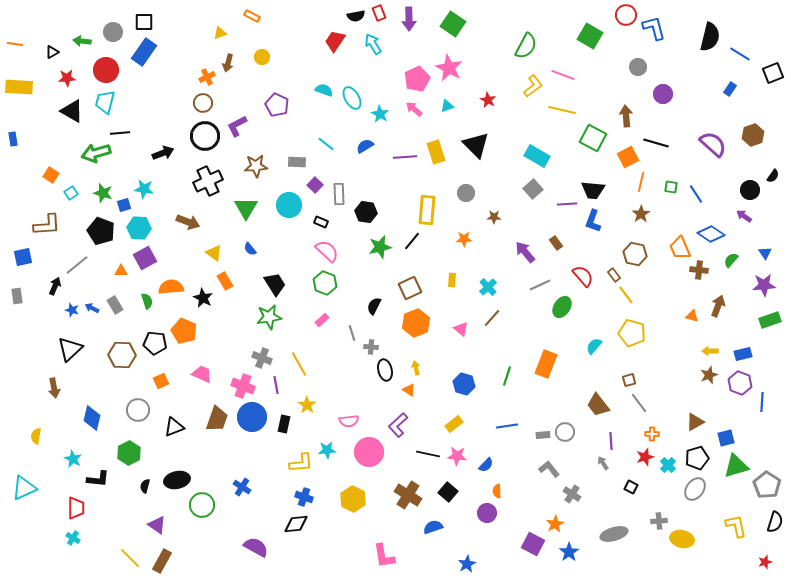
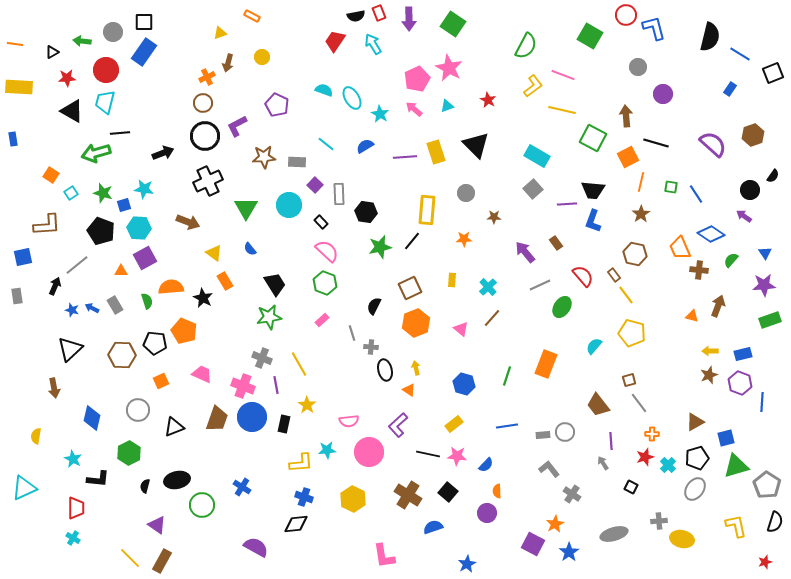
brown star at (256, 166): moved 8 px right, 9 px up
black rectangle at (321, 222): rotated 24 degrees clockwise
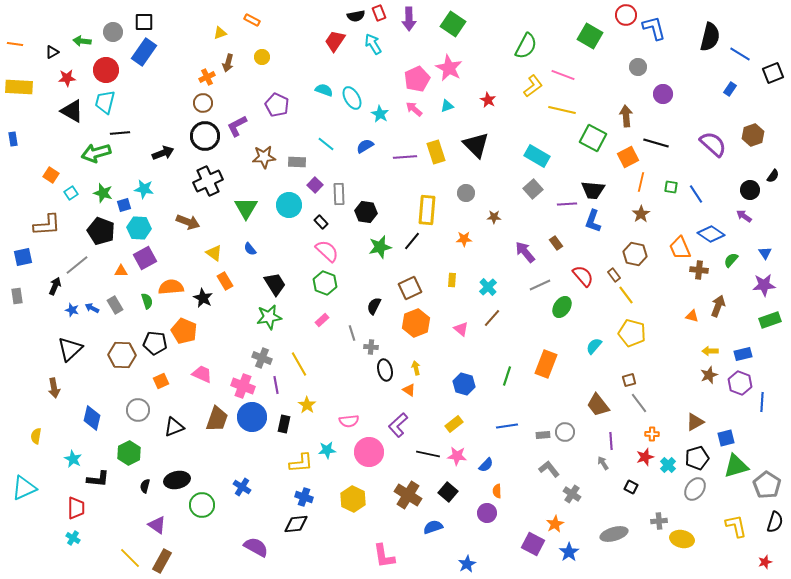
orange rectangle at (252, 16): moved 4 px down
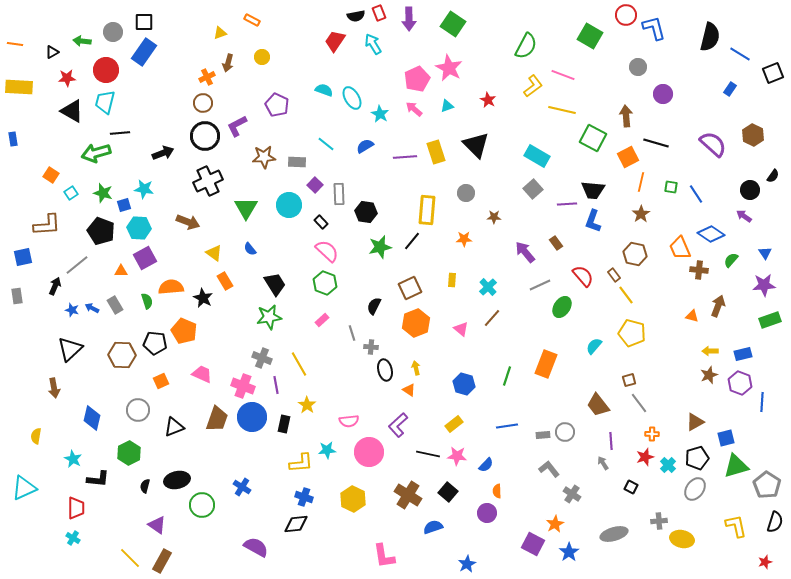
brown hexagon at (753, 135): rotated 15 degrees counterclockwise
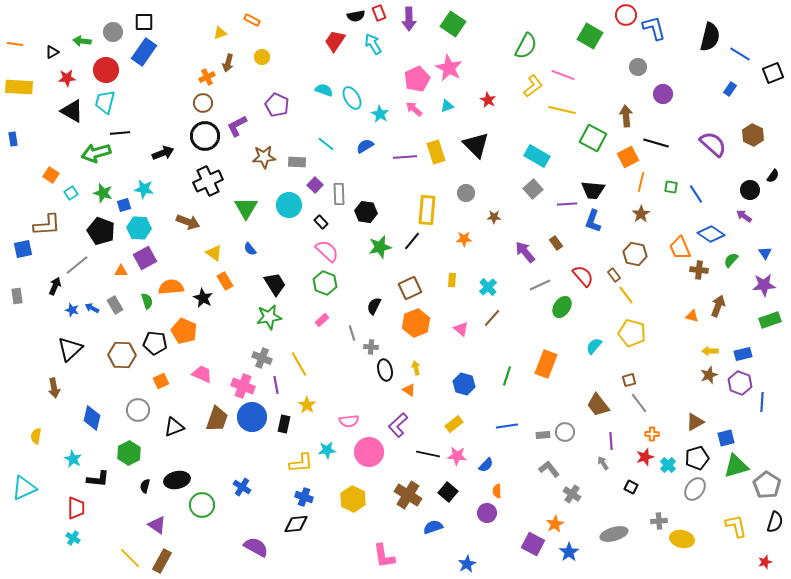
blue square at (23, 257): moved 8 px up
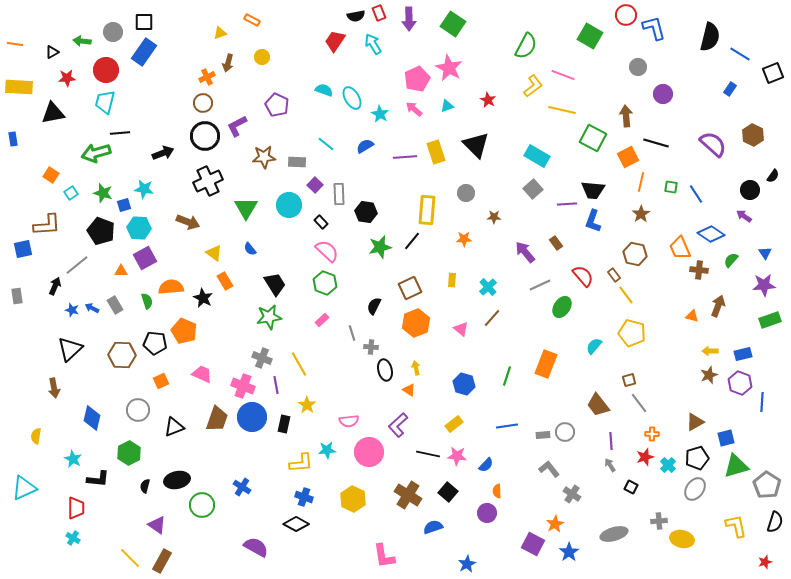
black triangle at (72, 111): moved 19 px left, 2 px down; rotated 40 degrees counterclockwise
gray arrow at (603, 463): moved 7 px right, 2 px down
black diamond at (296, 524): rotated 35 degrees clockwise
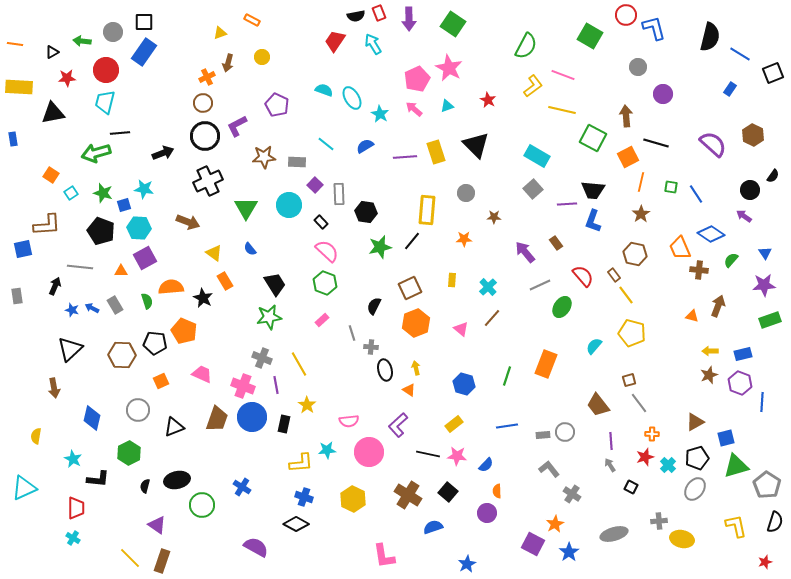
gray line at (77, 265): moved 3 px right, 2 px down; rotated 45 degrees clockwise
brown rectangle at (162, 561): rotated 10 degrees counterclockwise
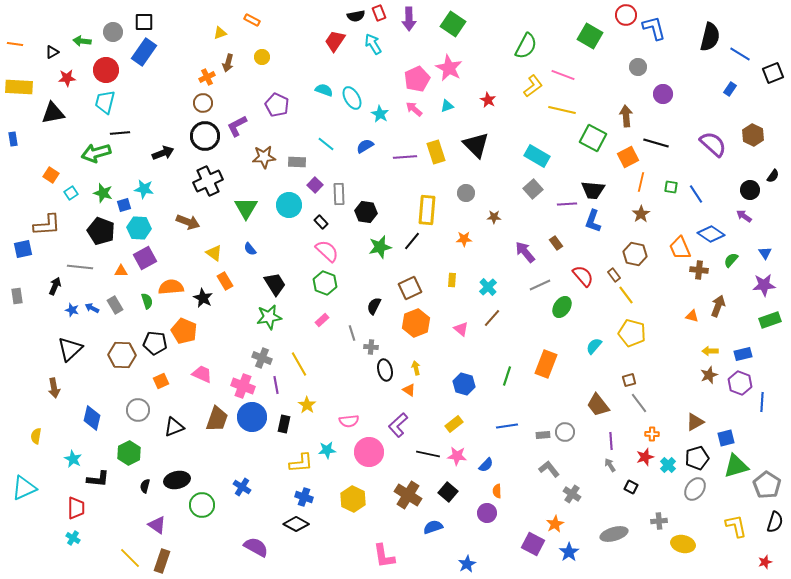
yellow ellipse at (682, 539): moved 1 px right, 5 px down
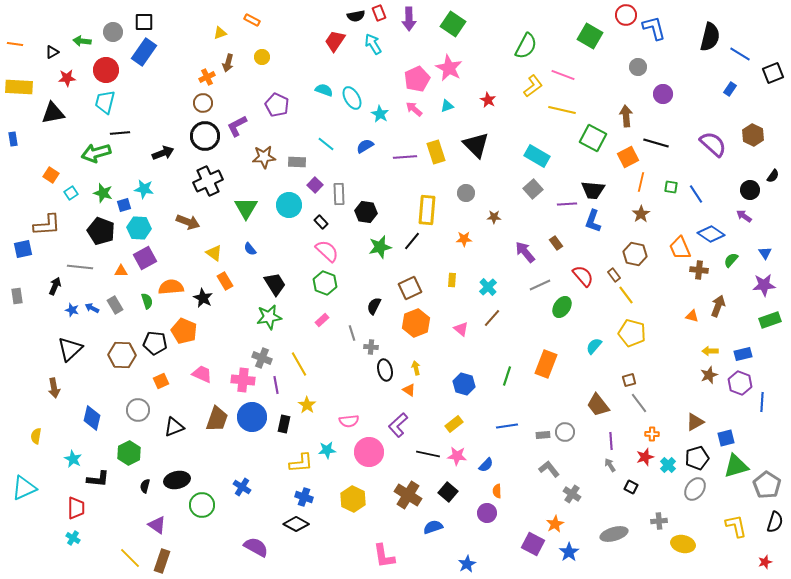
pink cross at (243, 386): moved 6 px up; rotated 15 degrees counterclockwise
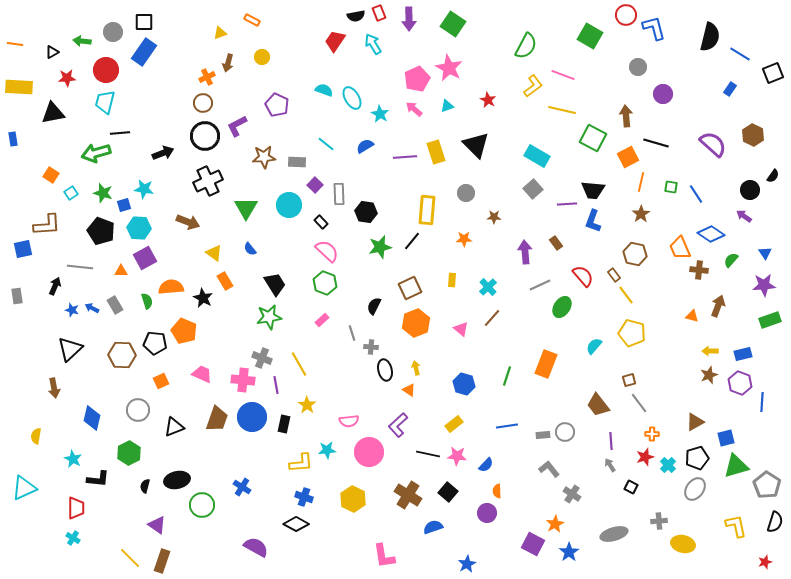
purple arrow at (525, 252): rotated 35 degrees clockwise
